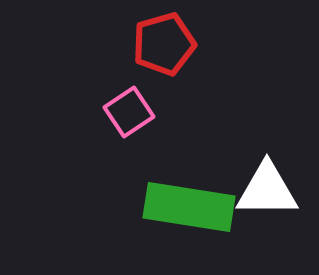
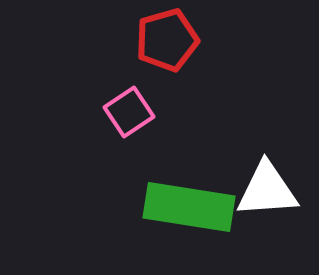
red pentagon: moved 3 px right, 4 px up
white triangle: rotated 4 degrees counterclockwise
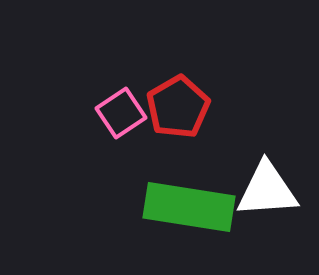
red pentagon: moved 11 px right, 67 px down; rotated 14 degrees counterclockwise
pink square: moved 8 px left, 1 px down
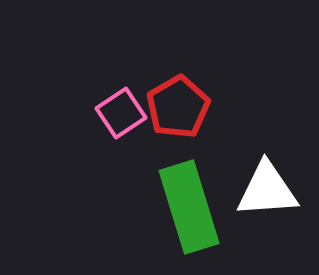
green rectangle: rotated 64 degrees clockwise
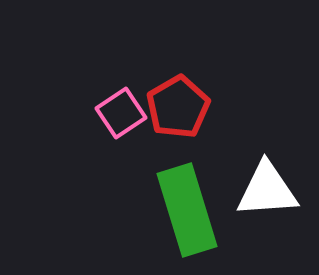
green rectangle: moved 2 px left, 3 px down
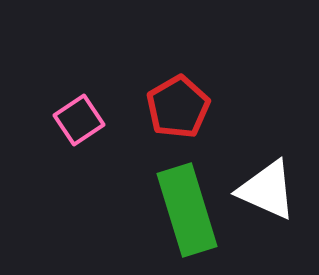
pink square: moved 42 px left, 7 px down
white triangle: rotated 28 degrees clockwise
